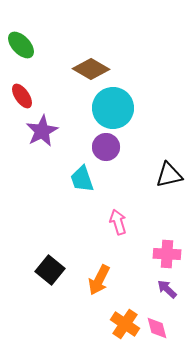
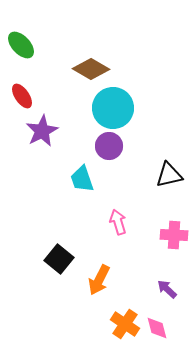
purple circle: moved 3 px right, 1 px up
pink cross: moved 7 px right, 19 px up
black square: moved 9 px right, 11 px up
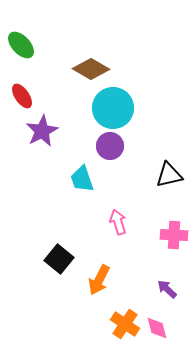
purple circle: moved 1 px right
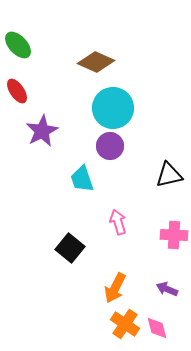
green ellipse: moved 3 px left
brown diamond: moved 5 px right, 7 px up; rotated 6 degrees counterclockwise
red ellipse: moved 5 px left, 5 px up
black square: moved 11 px right, 11 px up
orange arrow: moved 16 px right, 8 px down
purple arrow: rotated 20 degrees counterclockwise
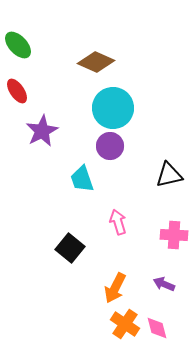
purple arrow: moved 3 px left, 5 px up
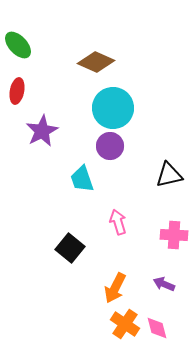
red ellipse: rotated 45 degrees clockwise
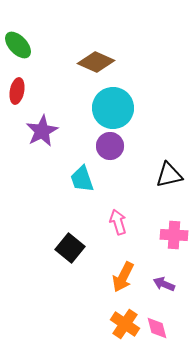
orange arrow: moved 8 px right, 11 px up
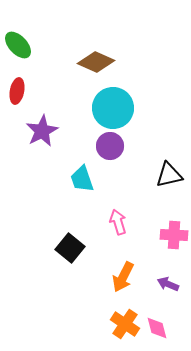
purple arrow: moved 4 px right
